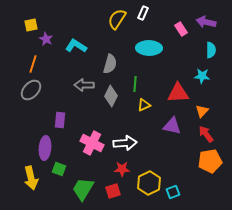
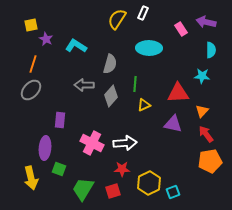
gray diamond: rotated 15 degrees clockwise
purple triangle: moved 1 px right, 2 px up
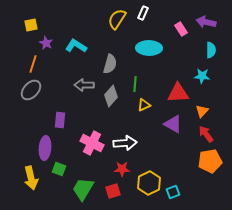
purple star: moved 4 px down
purple triangle: rotated 18 degrees clockwise
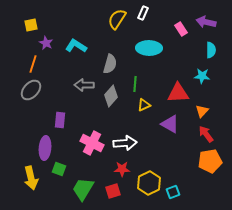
purple triangle: moved 3 px left
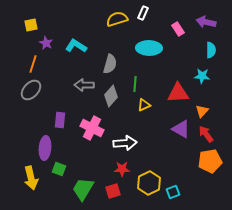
yellow semicircle: rotated 40 degrees clockwise
pink rectangle: moved 3 px left
purple triangle: moved 11 px right, 5 px down
pink cross: moved 15 px up
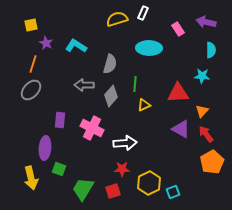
orange pentagon: moved 2 px right, 1 px down; rotated 20 degrees counterclockwise
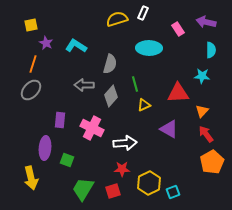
green line: rotated 21 degrees counterclockwise
purple triangle: moved 12 px left
green square: moved 8 px right, 9 px up
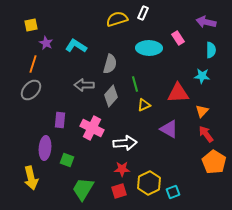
pink rectangle: moved 9 px down
orange pentagon: moved 2 px right; rotated 10 degrees counterclockwise
red square: moved 6 px right
